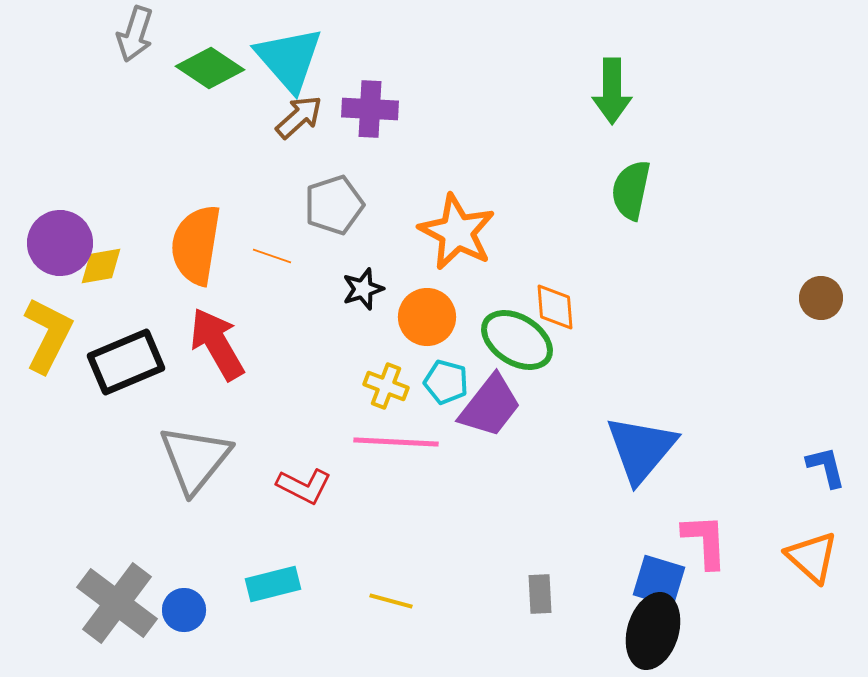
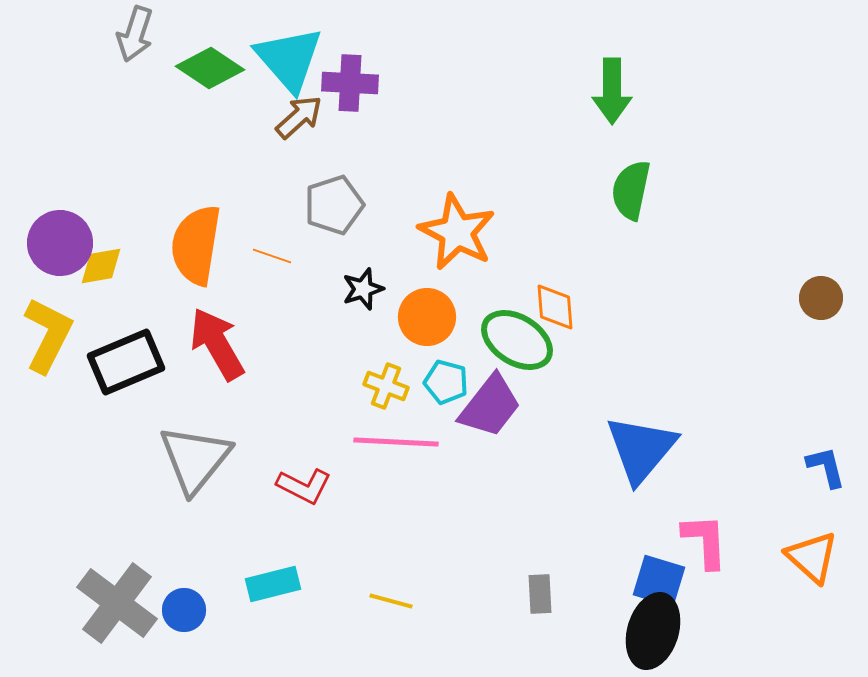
purple cross: moved 20 px left, 26 px up
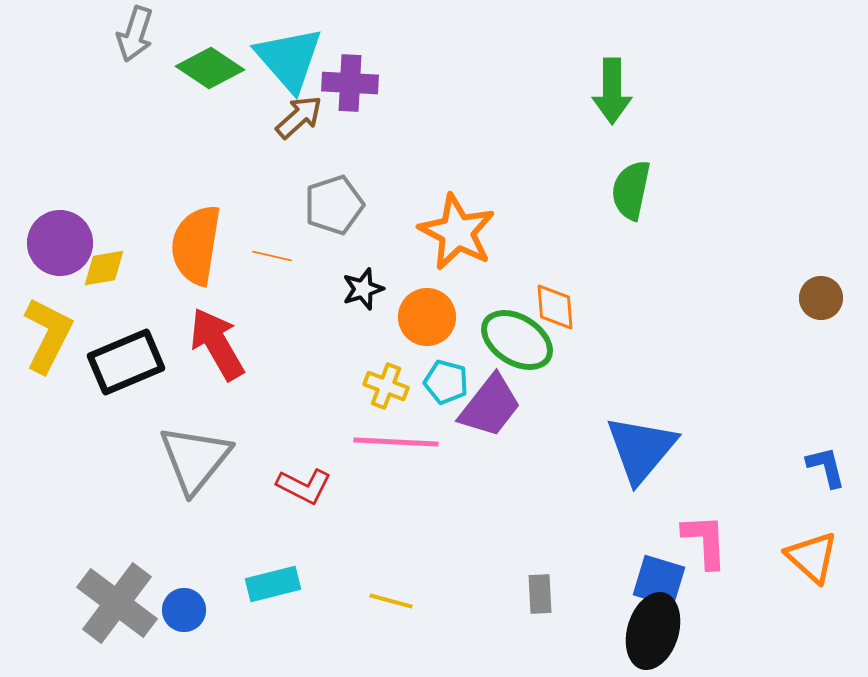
orange line: rotated 6 degrees counterclockwise
yellow diamond: moved 3 px right, 2 px down
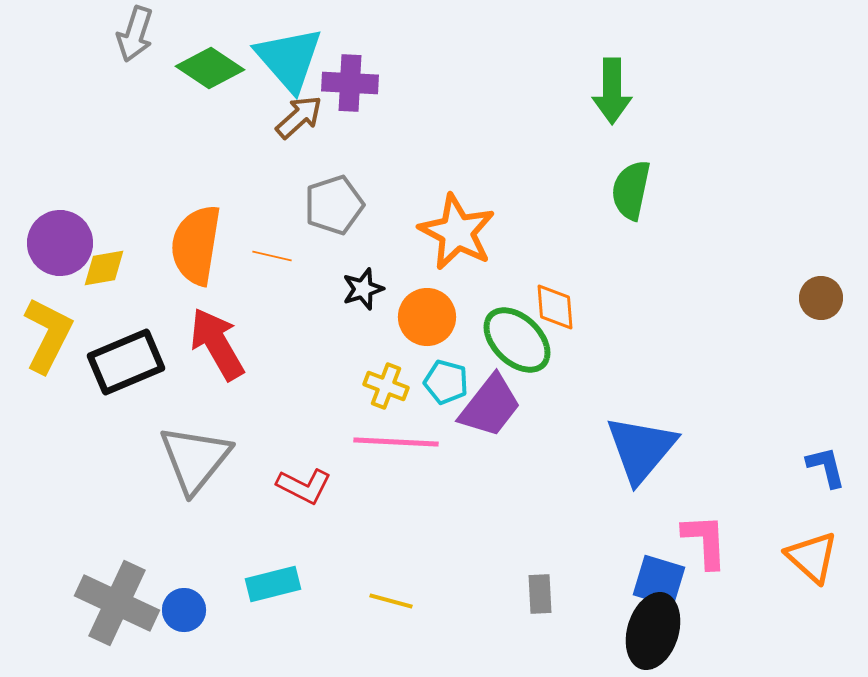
green ellipse: rotated 12 degrees clockwise
gray cross: rotated 12 degrees counterclockwise
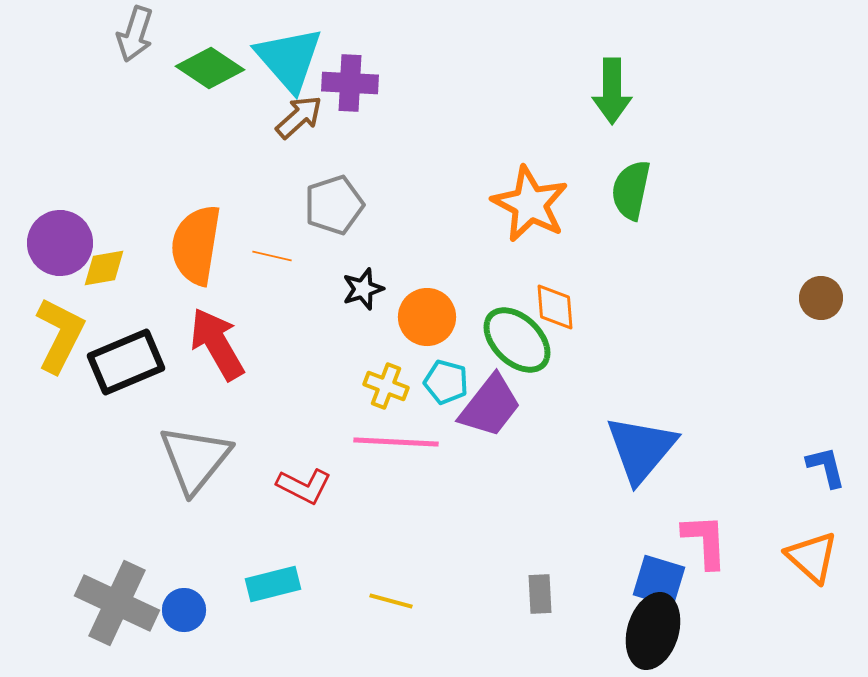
orange star: moved 73 px right, 28 px up
yellow L-shape: moved 12 px right
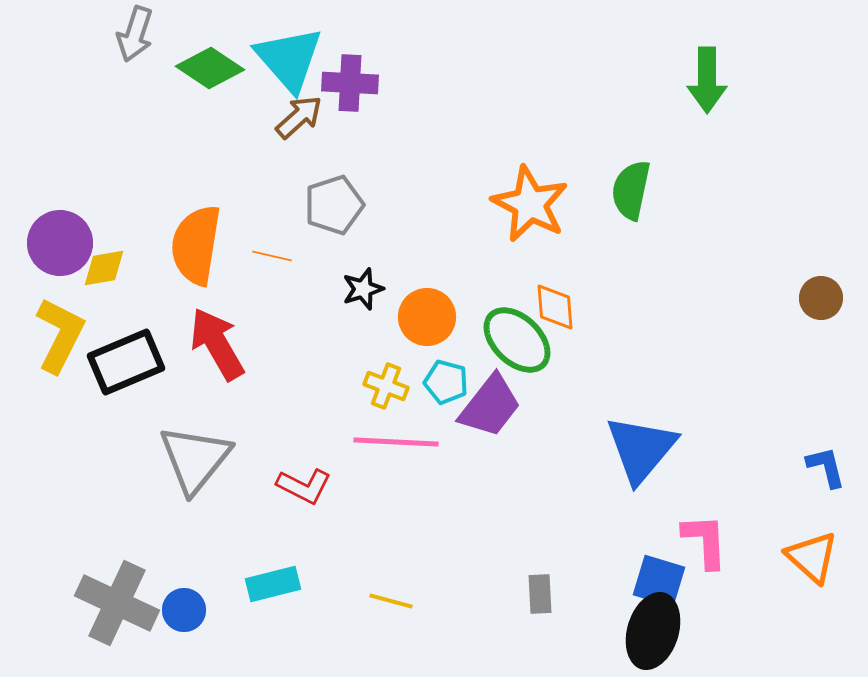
green arrow: moved 95 px right, 11 px up
